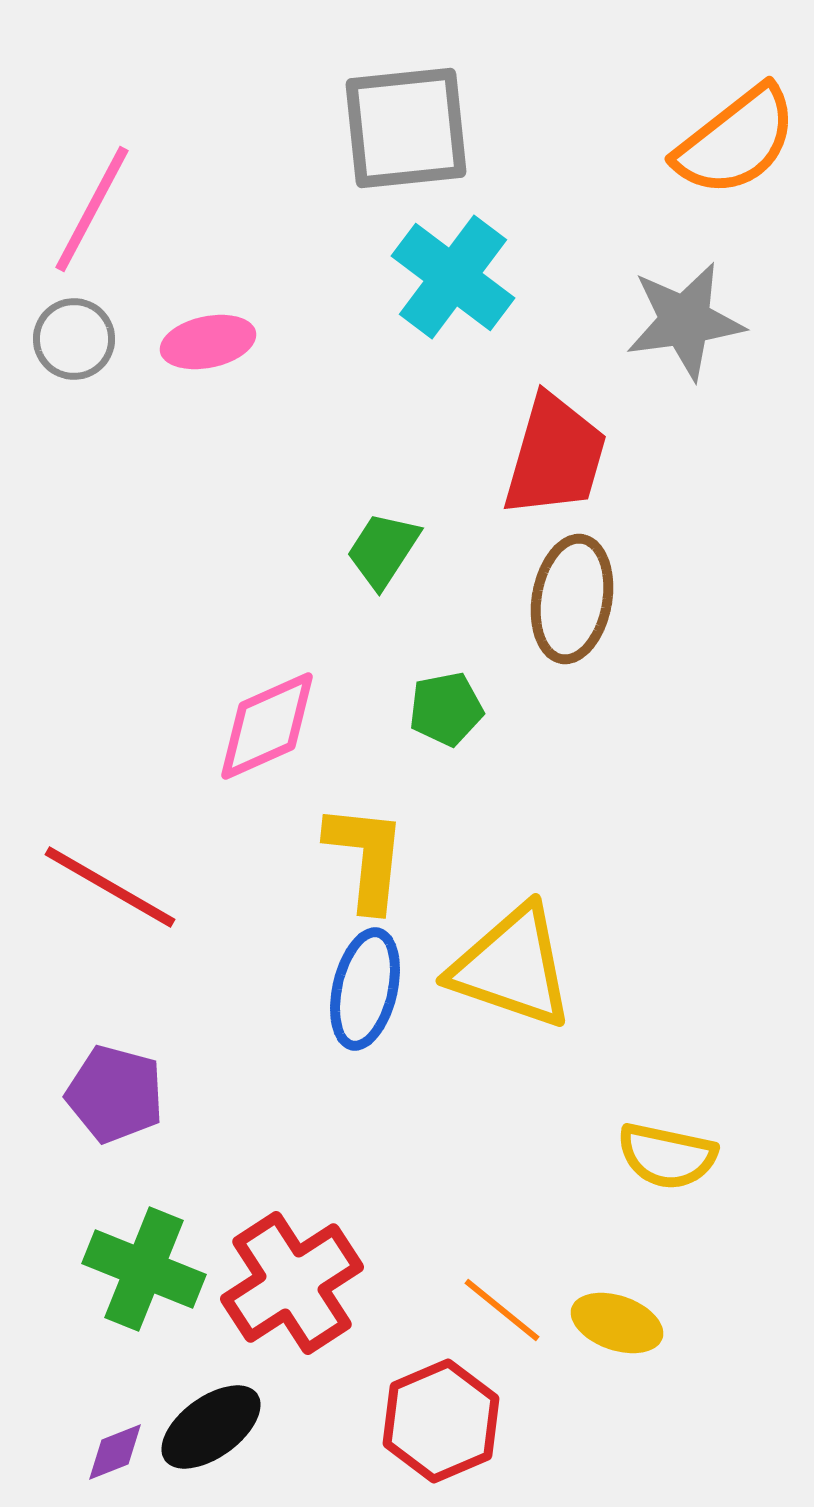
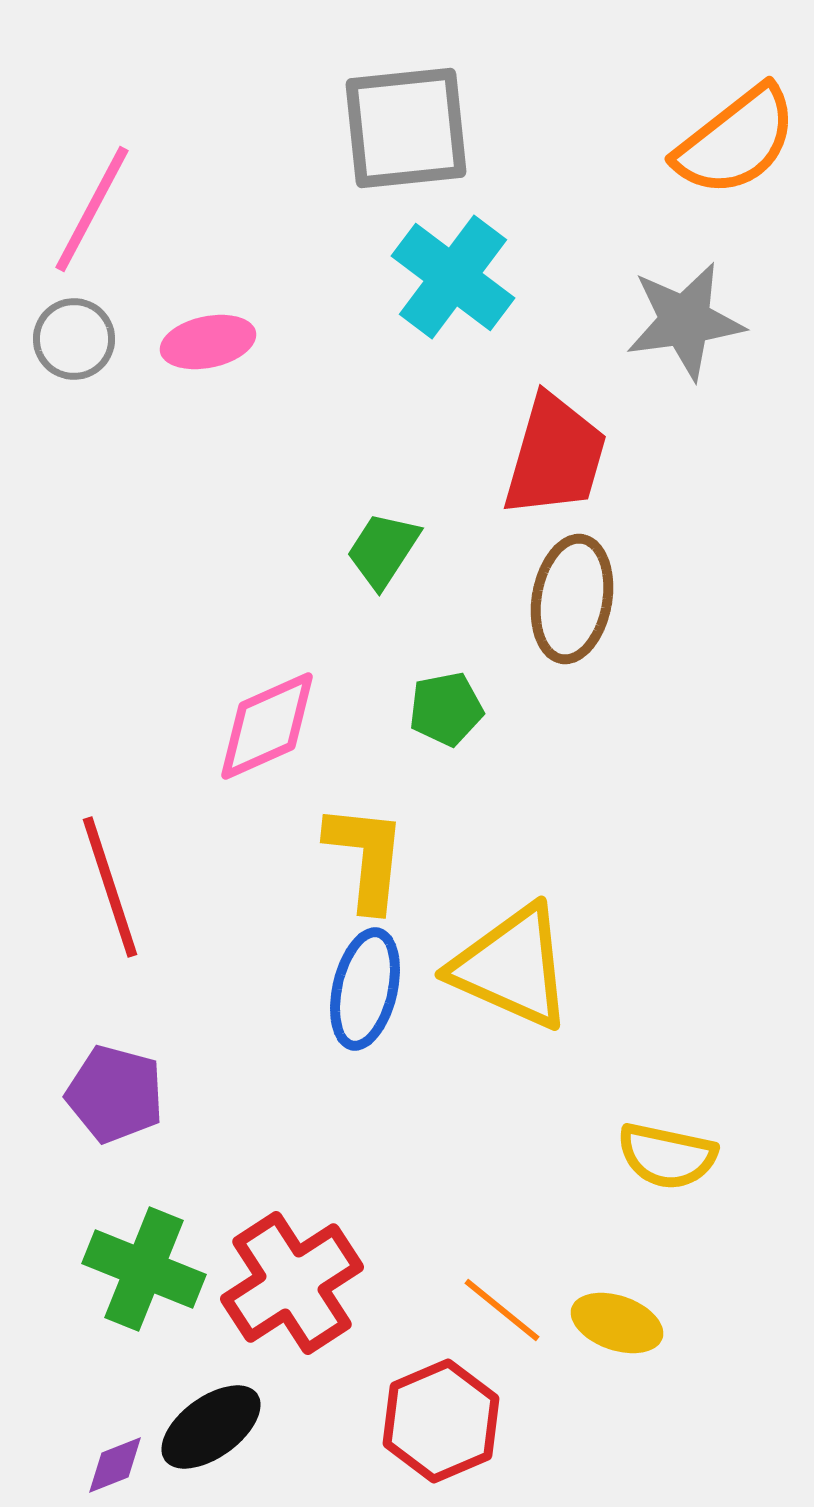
red line: rotated 42 degrees clockwise
yellow triangle: rotated 5 degrees clockwise
purple diamond: moved 13 px down
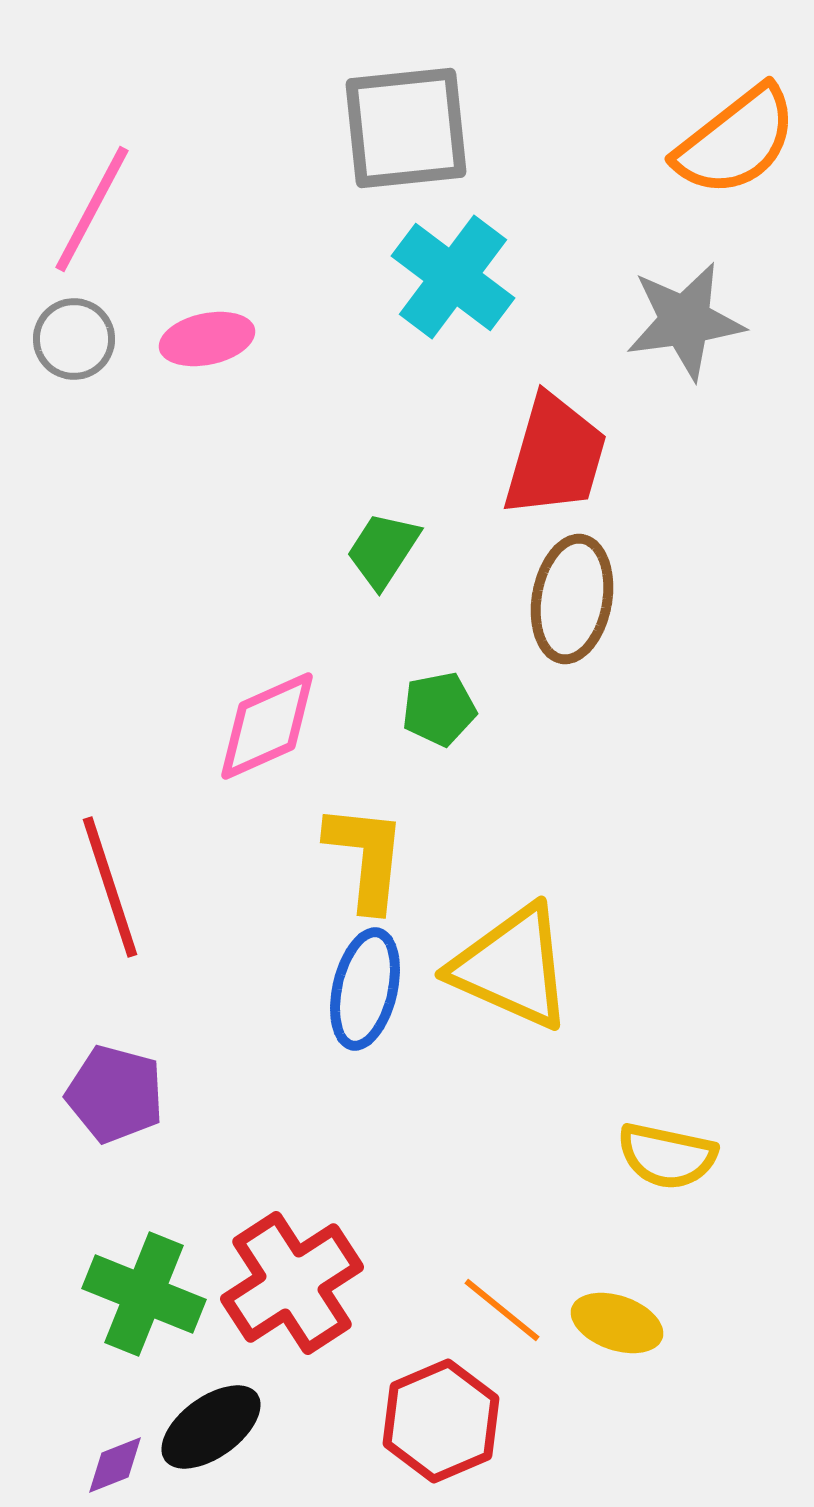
pink ellipse: moved 1 px left, 3 px up
green pentagon: moved 7 px left
green cross: moved 25 px down
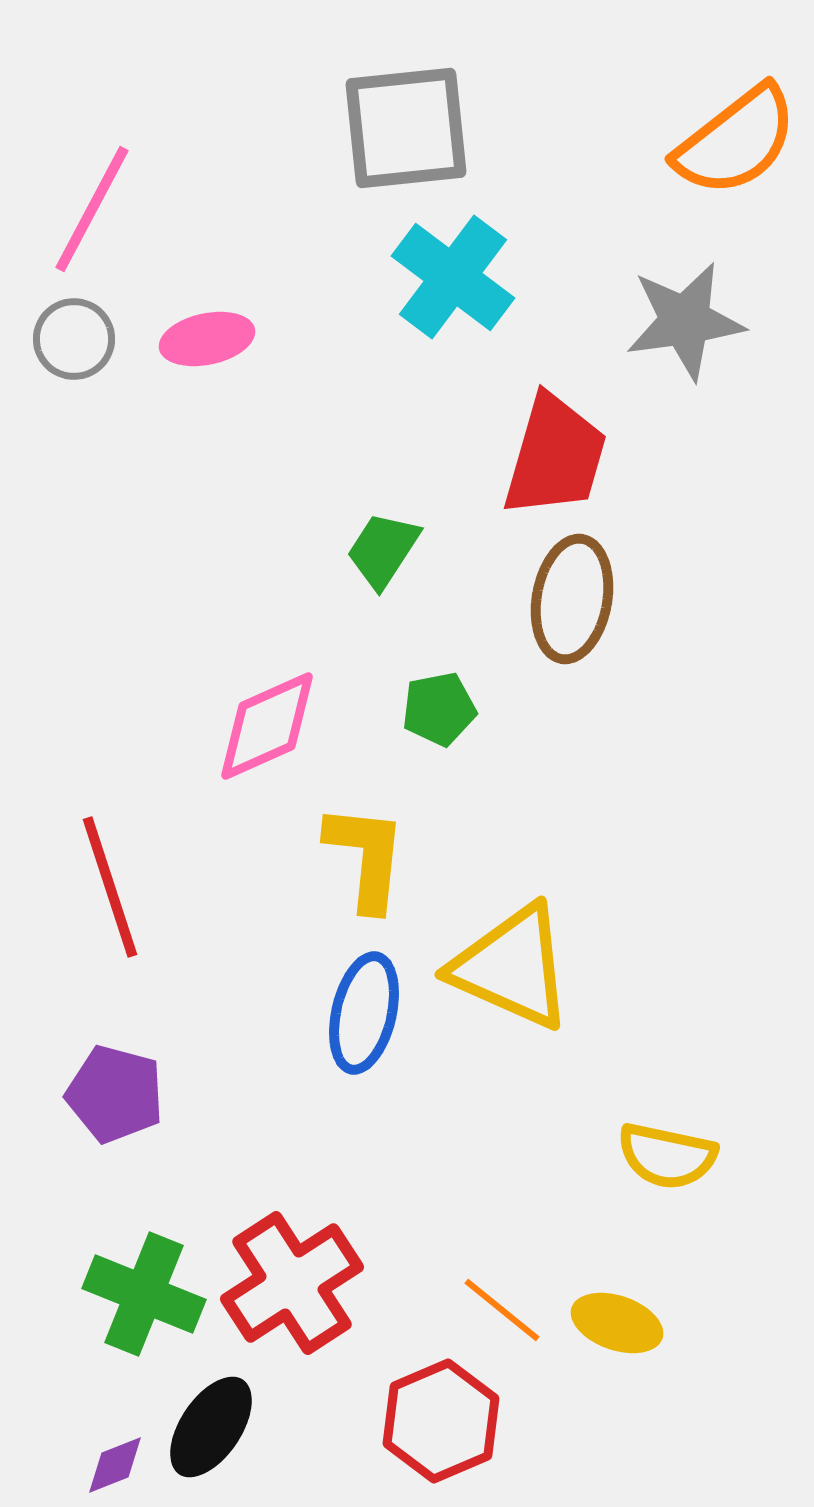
blue ellipse: moved 1 px left, 24 px down
black ellipse: rotated 20 degrees counterclockwise
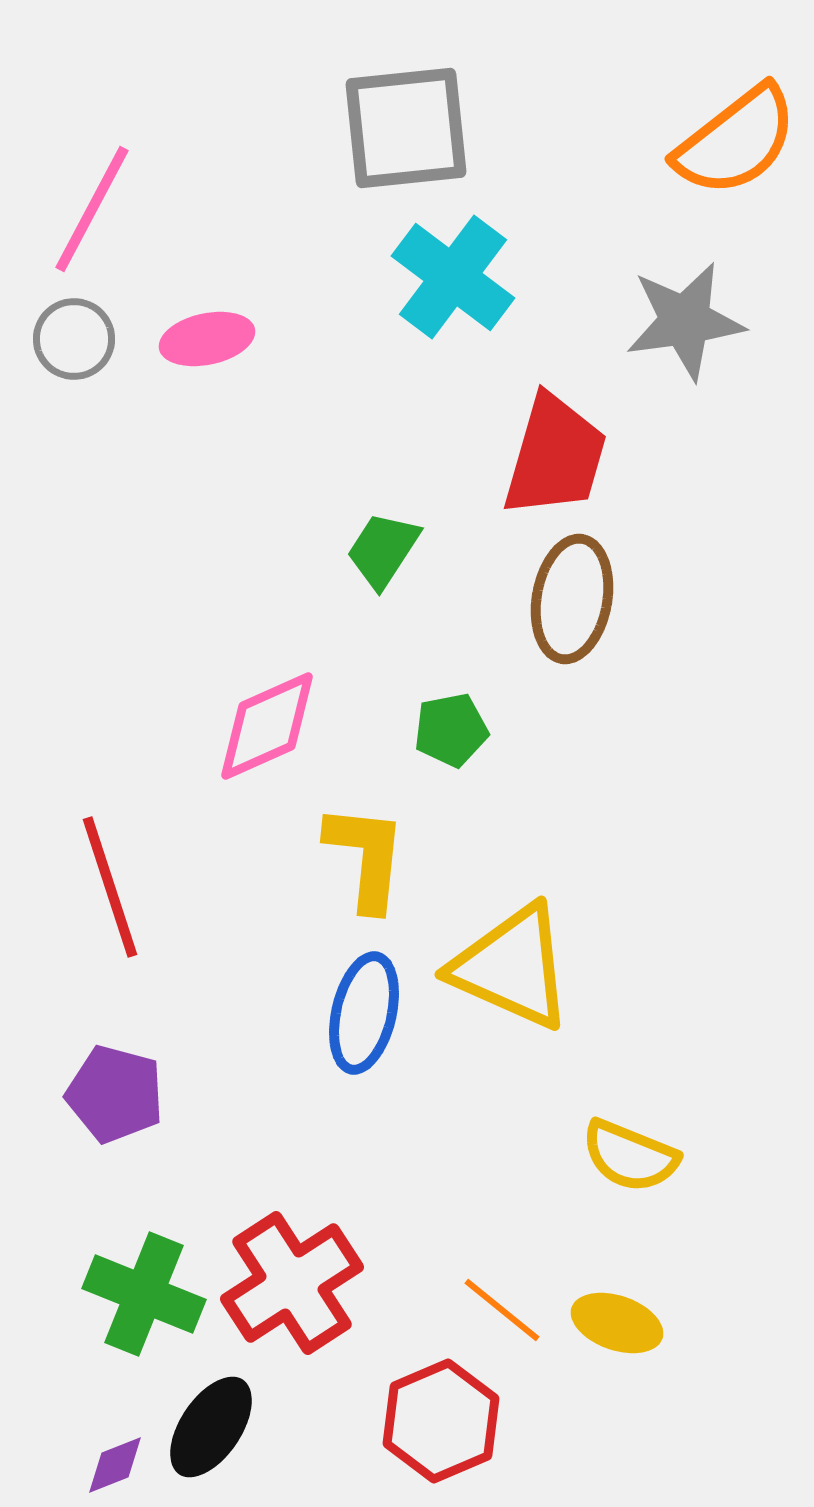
green pentagon: moved 12 px right, 21 px down
yellow semicircle: moved 37 px left; rotated 10 degrees clockwise
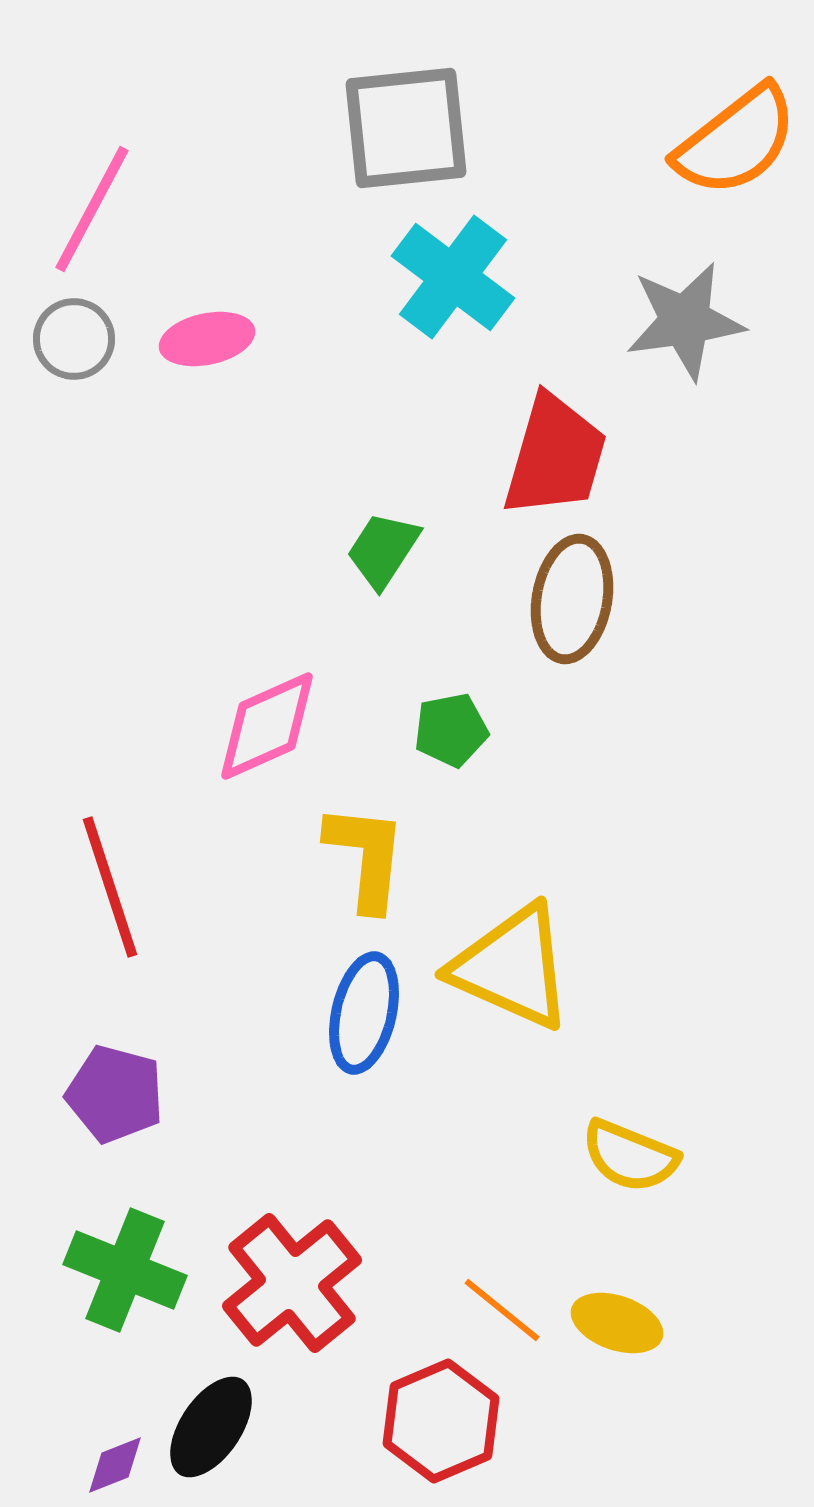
red cross: rotated 6 degrees counterclockwise
green cross: moved 19 px left, 24 px up
